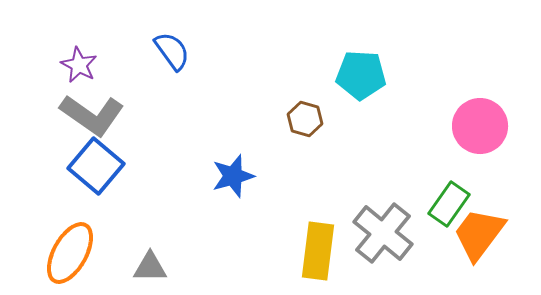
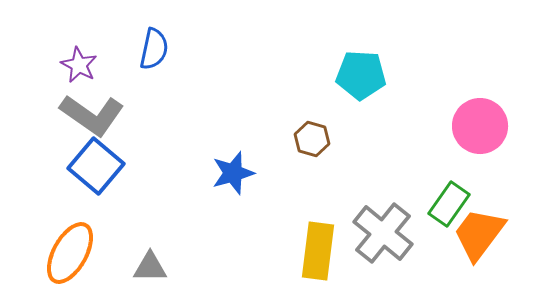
blue semicircle: moved 18 px left, 2 px up; rotated 48 degrees clockwise
brown hexagon: moved 7 px right, 20 px down
blue star: moved 3 px up
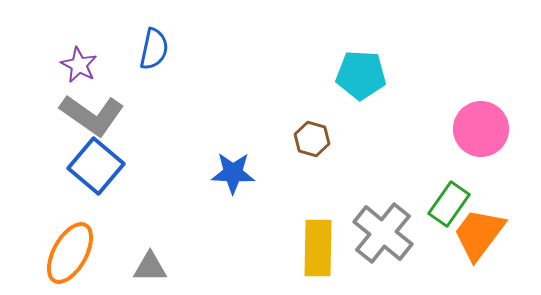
pink circle: moved 1 px right, 3 px down
blue star: rotated 18 degrees clockwise
yellow rectangle: moved 3 px up; rotated 6 degrees counterclockwise
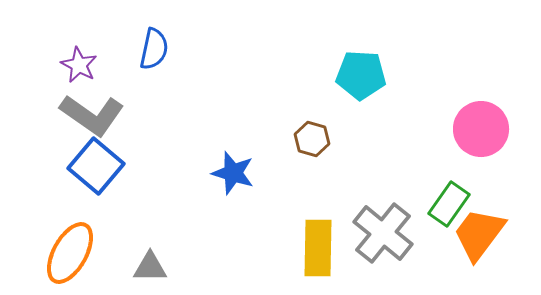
blue star: rotated 15 degrees clockwise
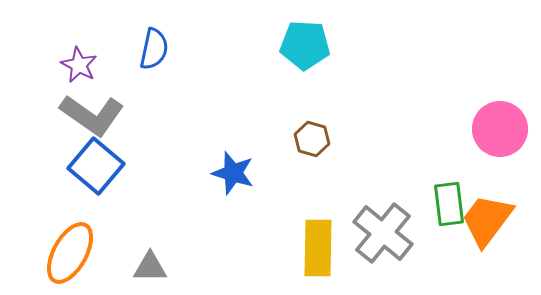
cyan pentagon: moved 56 px left, 30 px up
pink circle: moved 19 px right
green rectangle: rotated 42 degrees counterclockwise
orange trapezoid: moved 8 px right, 14 px up
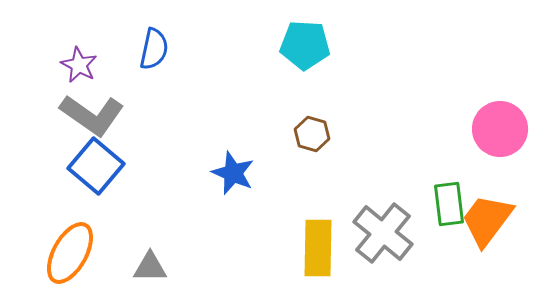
brown hexagon: moved 5 px up
blue star: rotated 6 degrees clockwise
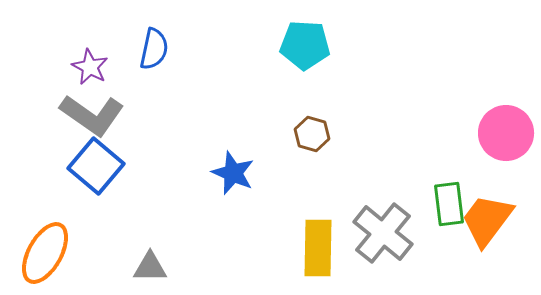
purple star: moved 11 px right, 2 px down
pink circle: moved 6 px right, 4 px down
orange ellipse: moved 25 px left
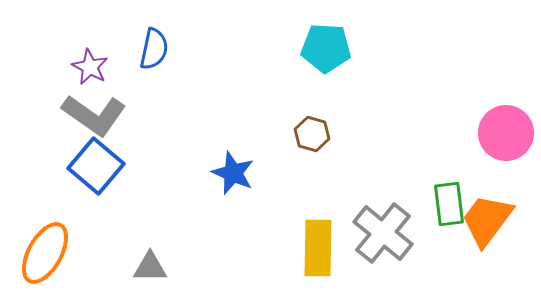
cyan pentagon: moved 21 px right, 3 px down
gray L-shape: moved 2 px right
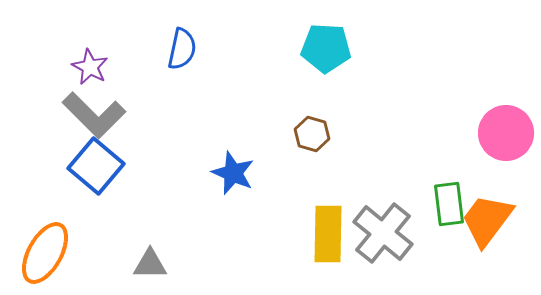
blue semicircle: moved 28 px right
gray L-shape: rotated 10 degrees clockwise
yellow rectangle: moved 10 px right, 14 px up
gray triangle: moved 3 px up
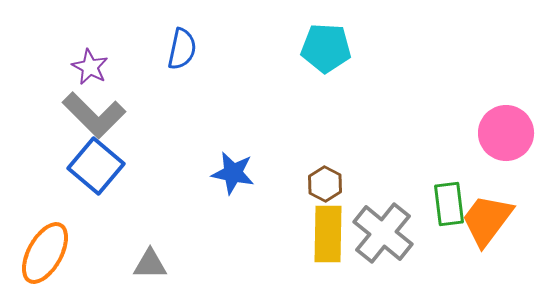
brown hexagon: moved 13 px right, 50 px down; rotated 12 degrees clockwise
blue star: rotated 12 degrees counterclockwise
